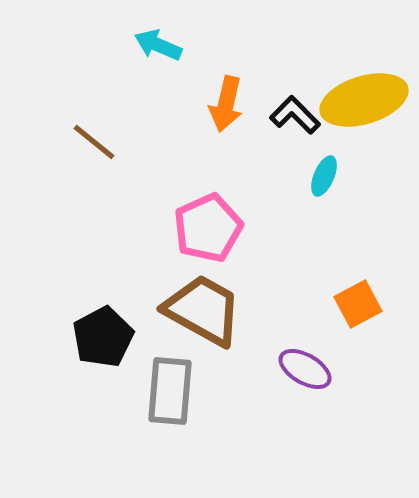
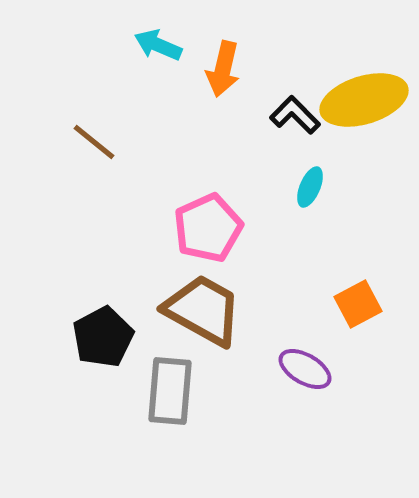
orange arrow: moved 3 px left, 35 px up
cyan ellipse: moved 14 px left, 11 px down
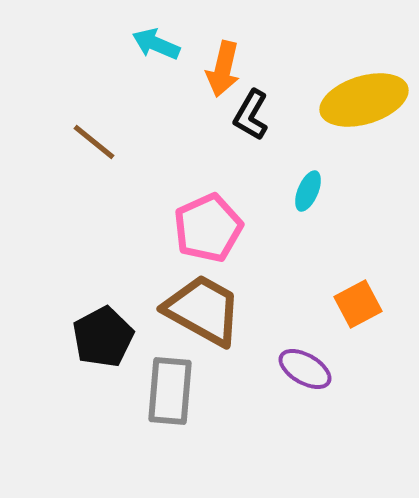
cyan arrow: moved 2 px left, 1 px up
black L-shape: moved 44 px left; rotated 105 degrees counterclockwise
cyan ellipse: moved 2 px left, 4 px down
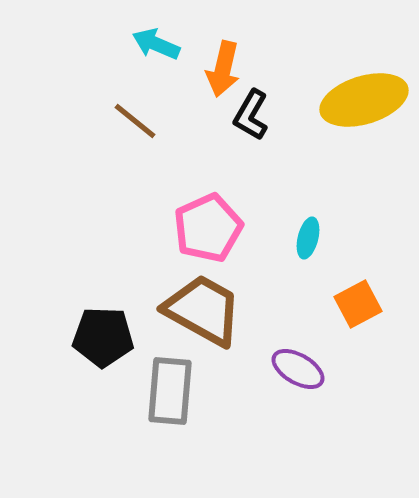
brown line: moved 41 px right, 21 px up
cyan ellipse: moved 47 px down; rotated 9 degrees counterclockwise
black pentagon: rotated 30 degrees clockwise
purple ellipse: moved 7 px left
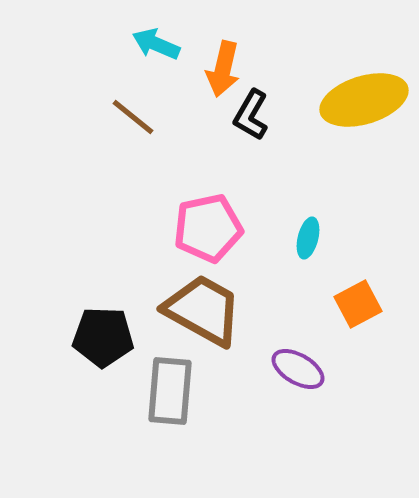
brown line: moved 2 px left, 4 px up
pink pentagon: rotated 12 degrees clockwise
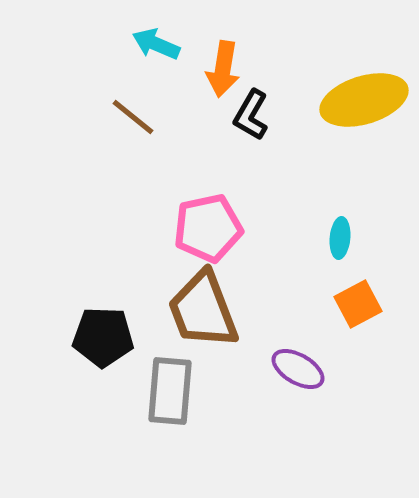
orange arrow: rotated 4 degrees counterclockwise
cyan ellipse: moved 32 px right; rotated 9 degrees counterclockwise
brown trapezoid: rotated 140 degrees counterclockwise
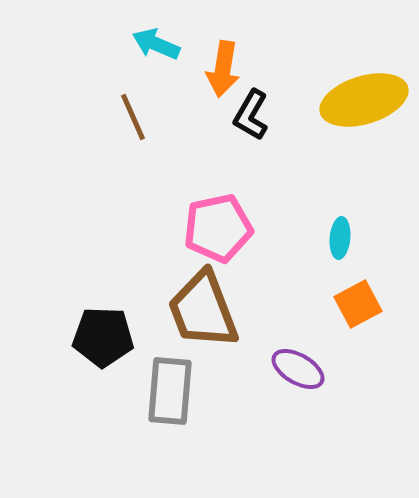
brown line: rotated 27 degrees clockwise
pink pentagon: moved 10 px right
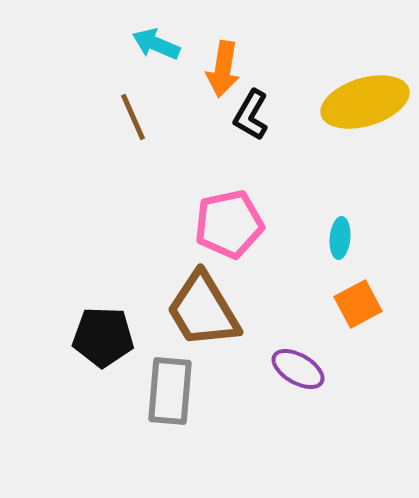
yellow ellipse: moved 1 px right, 2 px down
pink pentagon: moved 11 px right, 4 px up
brown trapezoid: rotated 10 degrees counterclockwise
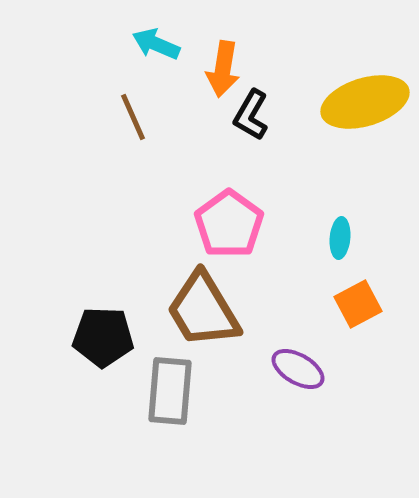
pink pentagon: rotated 24 degrees counterclockwise
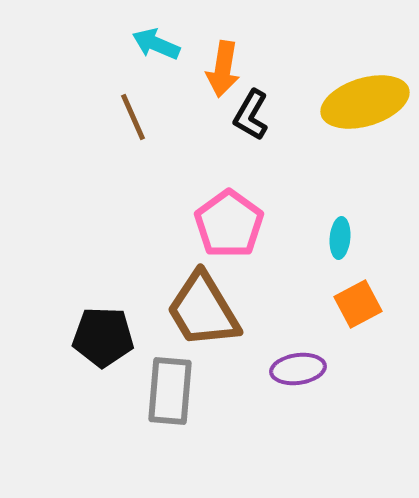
purple ellipse: rotated 38 degrees counterclockwise
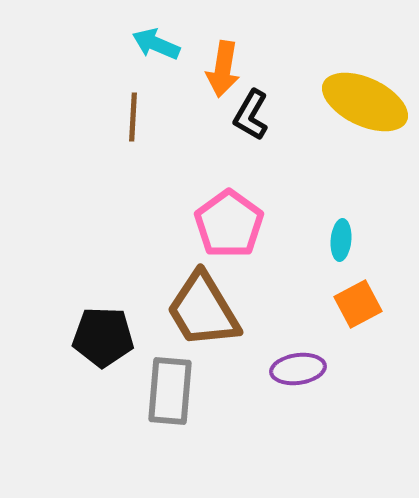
yellow ellipse: rotated 42 degrees clockwise
brown line: rotated 27 degrees clockwise
cyan ellipse: moved 1 px right, 2 px down
